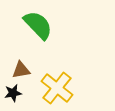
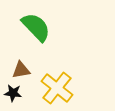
green semicircle: moved 2 px left, 2 px down
black star: rotated 18 degrees clockwise
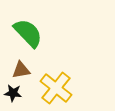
green semicircle: moved 8 px left, 6 px down
yellow cross: moved 1 px left
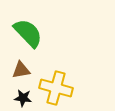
yellow cross: rotated 24 degrees counterclockwise
black star: moved 10 px right, 5 px down
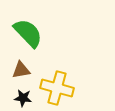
yellow cross: moved 1 px right
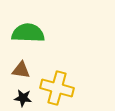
green semicircle: rotated 44 degrees counterclockwise
brown triangle: rotated 18 degrees clockwise
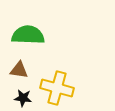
green semicircle: moved 2 px down
brown triangle: moved 2 px left
